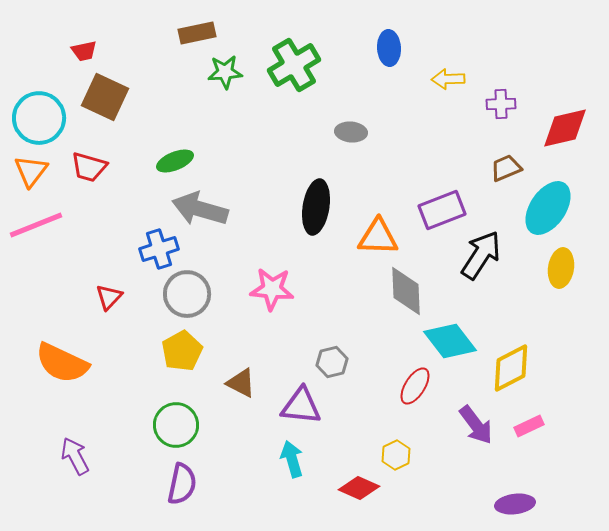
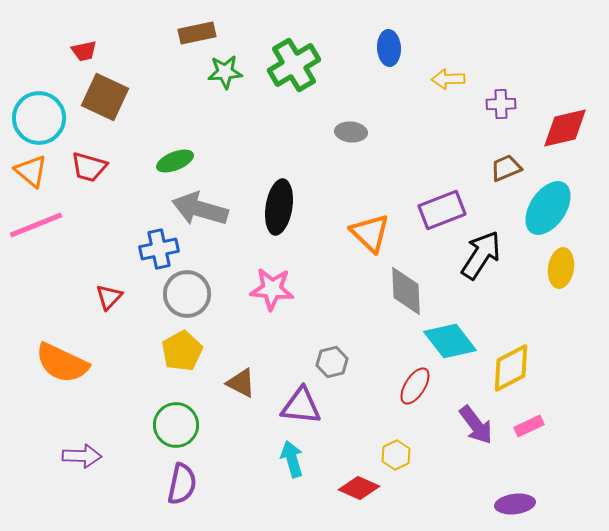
orange triangle at (31, 171): rotated 27 degrees counterclockwise
black ellipse at (316, 207): moved 37 px left
orange triangle at (378, 237): moved 8 px left, 4 px up; rotated 42 degrees clockwise
blue cross at (159, 249): rotated 6 degrees clockwise
purple arrow at (75, 456): moved 7 px right; rotated 120 degrees clockwise
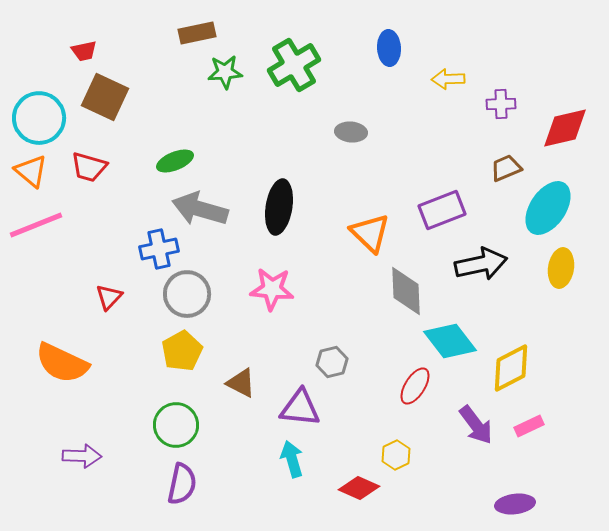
black arrow at (481, 255): moved 9 px down; rotated 45 degrees clockwise
purple triangle at (301, 406): moved 1 px left, 2 px down
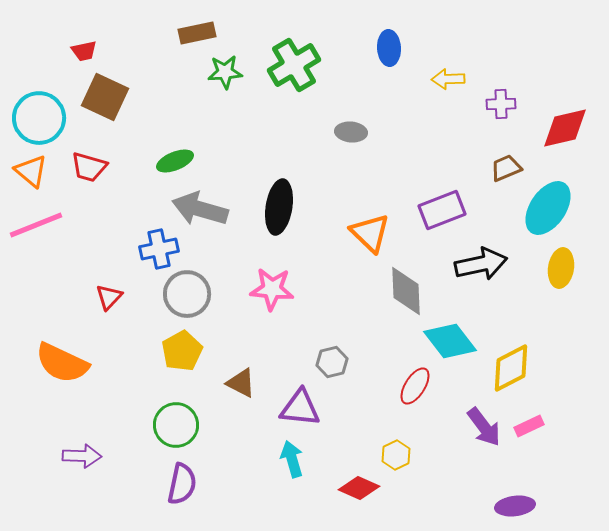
purple arrow at (476, 425): moved 8 px right, 2 px down
purple ellipse at (515, 504): moved 2 px down
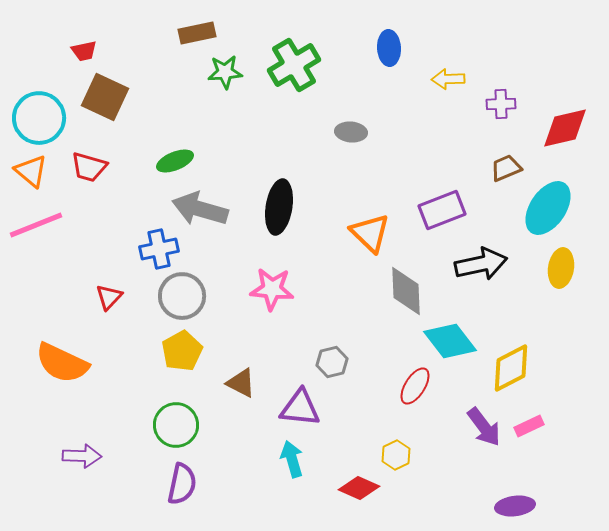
gray circle at (187, 294): moved 5 px left, 2 px down
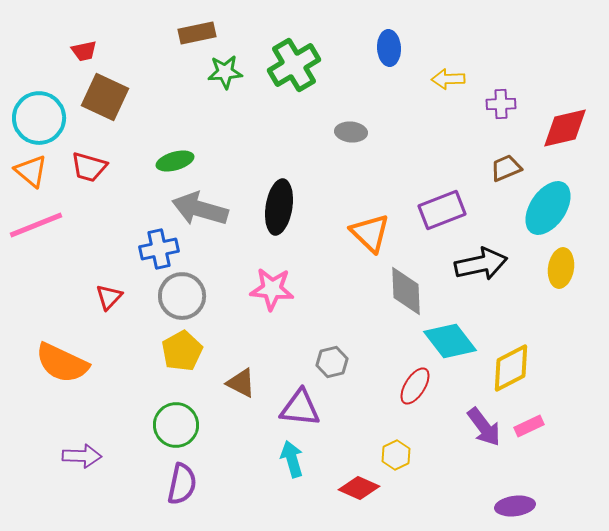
green ellipse at (175, 161): rotated 6 degrees clockwise
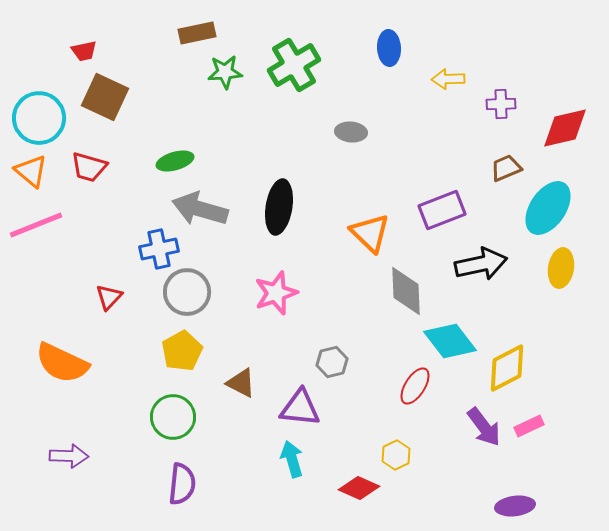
pink star at (272, 289): moved 4 px right, 4 px down; rotated 24 degrees counterclockwise
gray circle at (182, 296): moved 5 px right, 4 px up
yellow diamond at (511, 368): moved 4 px left
green circle at (176, 425): moved 3 px left, 8 px up
purple arrow at (82, 456): moved 13 px left
purple semicircle at (182, 484): rotated 6 degrees counterclockwise
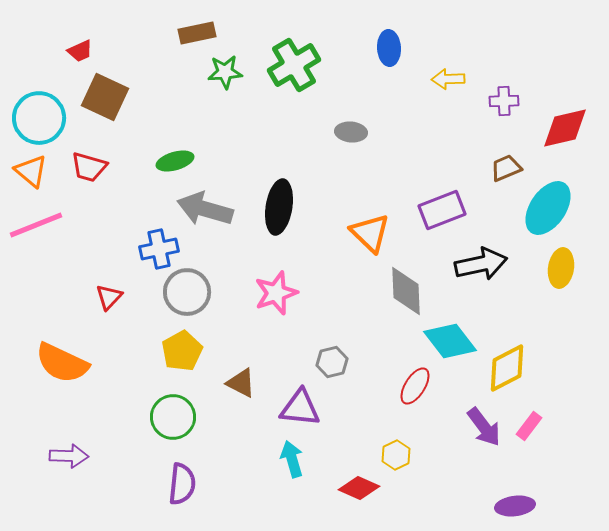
red trapezoid at (84, 51): moved 4 px left; rotated 12 degrees counterclockwise
purple cross at (501, 104): moved 3 px right, 3 px up
gray arrow at (200, 209): moved 5 px right
pink rectangle at (529, 426): rotated 28 degrees counterclockwise
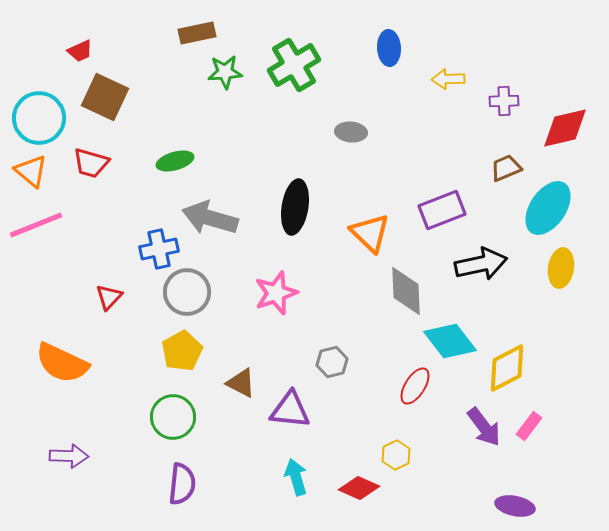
red trapezoid at (89, 167): moved 2 px right, 4 px up
black ellipse at (279, 207): moved 16 px right
gray arrow at (205, 209): moved 5 px right, 9 px down
purple triangle at (300, 408): moved 10 px left, 2 px down
cyan arrow at (292, 459): moved 4 px right, 18 px down
purple ellipse at (515, 506): rotated 18 degrees clockwise
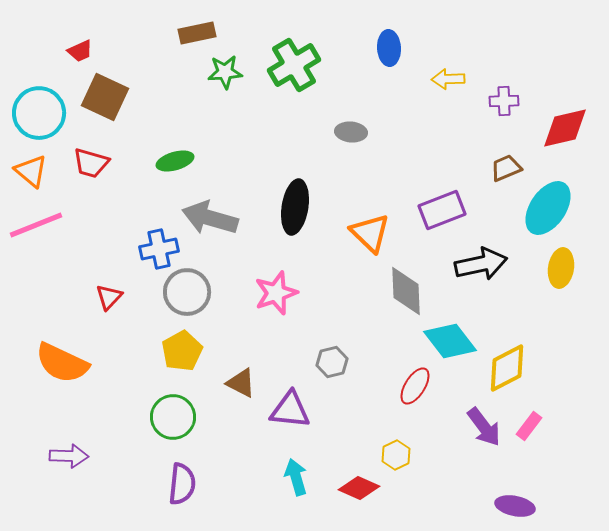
cyan circle at (39, 118): moved 5 px up
